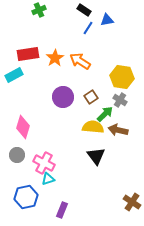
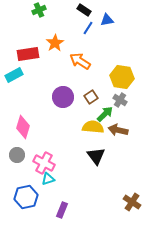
orange star: moved 15 px up
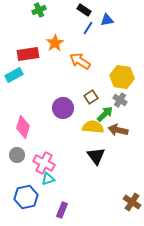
purple circle: moved 11 px down
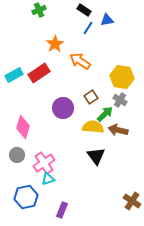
orange star: moved 1 px down
red rectangle: moved 11 px right, 19 px down; rotated 25 degrees counterclockwise
pink cross: rotated 30 degrees clockwise
brown cross: moved 1 px up
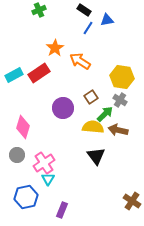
orange star: moved 4 px down
cyan triangle: rotated 40 degrees counterclockwise
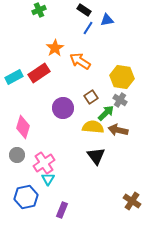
cyan rectangle: moved 2 px down
green arrow: moved 1 px right, 1 px up
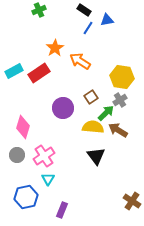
cyan rectangle: moved 6 px up
gray cross: rotated 24 degrees clockwise
brown arrow: rotated 18 degrees clockwise
pink cross: moved 7 px up
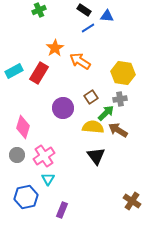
blue triangle: moved 4 px up; rotated 16 degrees clockwise
blue line: rotated 24 degrees clockwise
red rectangle: rotated 25 degrees counterclockwise
yellow hexagon: moved 1 px right, 4 px up
gray cross: moved 1 px up; rotated 24 degrees clockwise
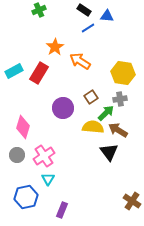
orange star: moved 1 px up
black triangle: moved 13 px right, 4 px up
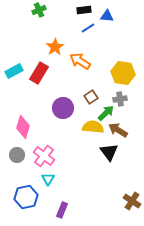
black rectangle: rotated 40 degrees counterclockwise
pink cross: rotated 20 degrees counterclockwise
